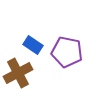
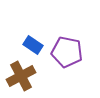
brown cross: moved 3 px right, 3 px down
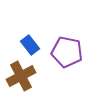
blue rectangle: moved 3 px left; rotated 18 degrees clockwise
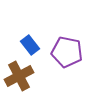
brown cross: moved 2 px left
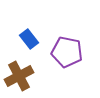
blue rectangle: moved 1 px left, 6 px up
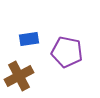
blue rectangle: rotated 60 degrees counterclockwise
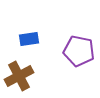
purple pentagon: moved 12 px right, 1 px up
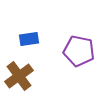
brown cross: rotated 8 degrees counterclockwise
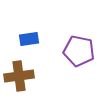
brown cross: rotated 28 degrees clockwise
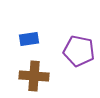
brown cross: moved 15 px right; rotated 12 degrees clockwise
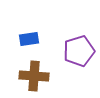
purple pentagon: rotated 28 degrees counterclockwise
